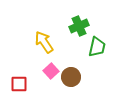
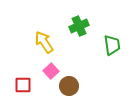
green trapezoid: moved 15 px right, 2 px up; rotated 20 degrees counterclockwise
brown circle: moved 2 px left, 9 px down
red square: moved 4 px right, 1 px down
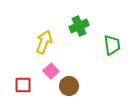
yellow arrow: rotated 55 degrees clockwise
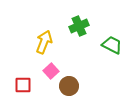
green trapezoid: rotated 55 degrees counterclockwise
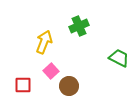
green trapezoid: moved 7 px right, 13 px down
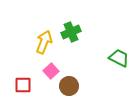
green cross: moved 8 px left, 6 px down
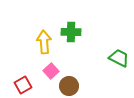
green cross: rotated 24 degrees clockwise
yellow arrow: rotated 25 degrees counterclockwise
red square: rotated 30 degrees counterclockwise
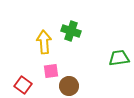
green cross: moved 1 px up; rotated 18 degrees clockwise
green trapezoid: rotated 35 degrees counterclockwise
pink square: rotated 35 degrees clockwise
red square: rotated 24 degrees counterclockwise
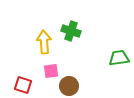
red square: rotated 18 degrees counterclockwise
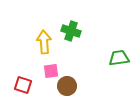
brown circle: moved 2 px left
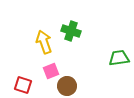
yellow arrow: rotated 15 degrees counterclockwise
pink square: rotated 14 degrees counterclockwise
